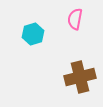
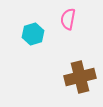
pink semicircle: moved 7 px left
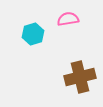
pink semicircle: rotated 70 degrees clockwise
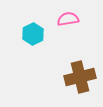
cyan hexagon: rotated 10 degrees counterclockwise
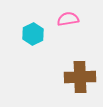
brown cross: rotated 12 degrees clockwise
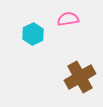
brown cross: rotated 28 degrees counterclockwise
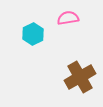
pink semicircle: moved 1 px up
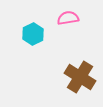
brown cross: rotated 28 degrees counterclockwise
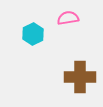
brown cross: rotated 32 degrees counterclockwise
